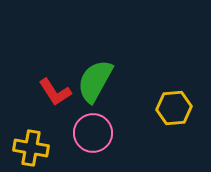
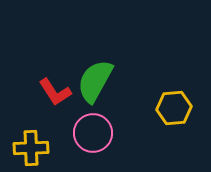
yellow cross: rotated 12 degrees counterclockwise
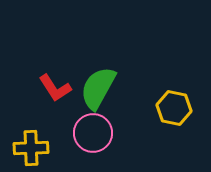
green semicircle: moved 3 px right, 7 px down
red L-shape: moved 4 px up
yellow hexagon: rotated 16 degrees clockwise
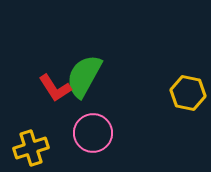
green semicircle: moved 14 px left, 12 px up
yellow hexagon: moved 14 px right, 15 px up
yellow cross: rotated 16 degrees counterclockwise
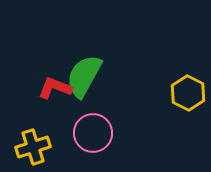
red L-shape: rotated 144 degrees clockwise
yellow hexagon: rotated 16 degrees clockwise
yellow cross: moved 2 px right, 1 px up
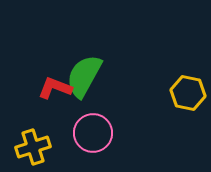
yellow hexagon: rotated 16 degrees counterclockwise
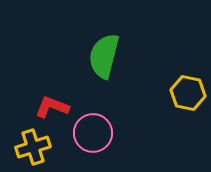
green semicircle: moved 20 px right, 20 px up; rotated 15 degrees counterclockwise
red L-shape: moved 3 px left, 19 px down
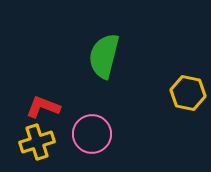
red L-shape: moved 9 px left
pink circle: moved 1 px left, 1 px down
yellow cross: moved 4 px right, 5 px up
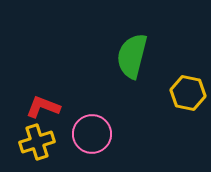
green semicircle: moved 28 px right
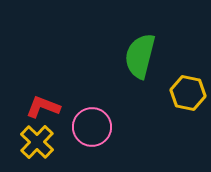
green semicircle: moved 8 px right
pink circle: moved 7 px up
yellow cross: rotated 28 degrees counterclockwise
